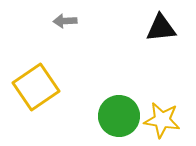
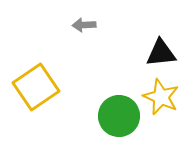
gray arrow: moved 19 px right, 4 px down
black triangle: moved 25 px down
yellow star: moved 1 px left, 23 px up; rotated 15 degrees clockwise
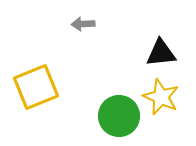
gray arrow: moved 1 px left, 1 px up
yellow square: rotated 12 degrees clockwise
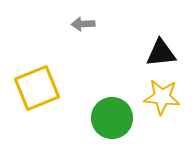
yellow square: moved 1 px right, 1 px down
yellow star: moved 1 px right; rotated 18 degrees counterclockwise
green circle: moved 7 px left, 2 px down
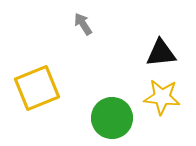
gray arrow: rotated 60 degrees clockwise
